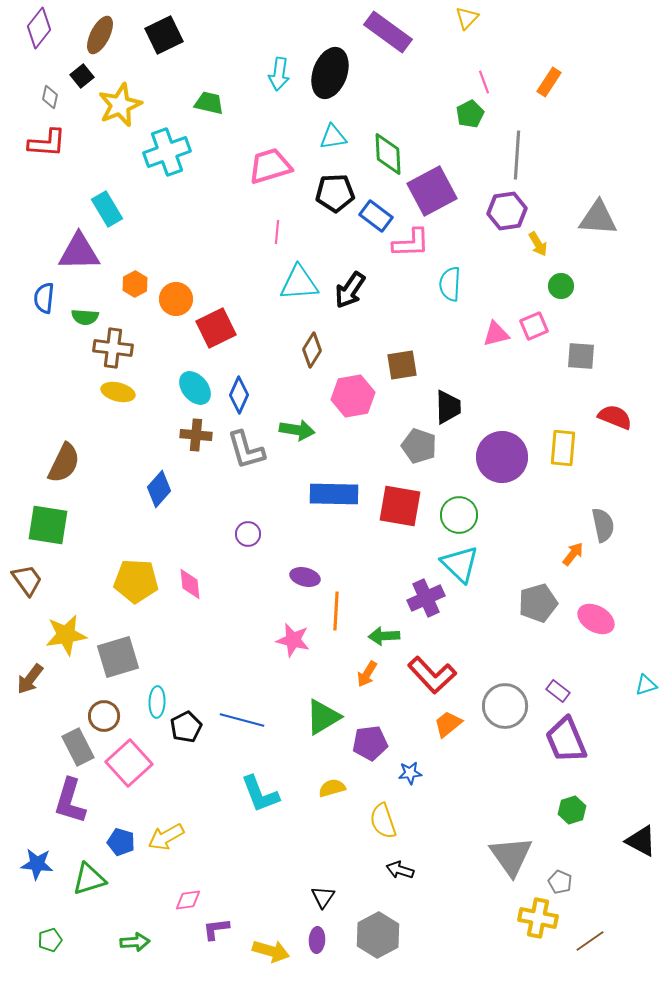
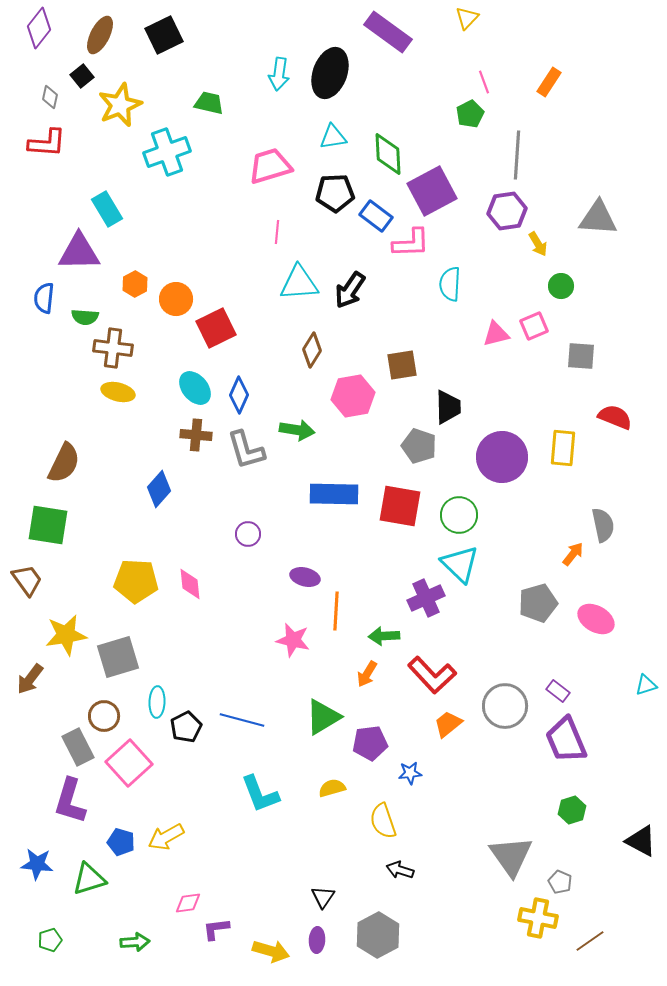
pink diamond at (188, 900): moved 3 px down
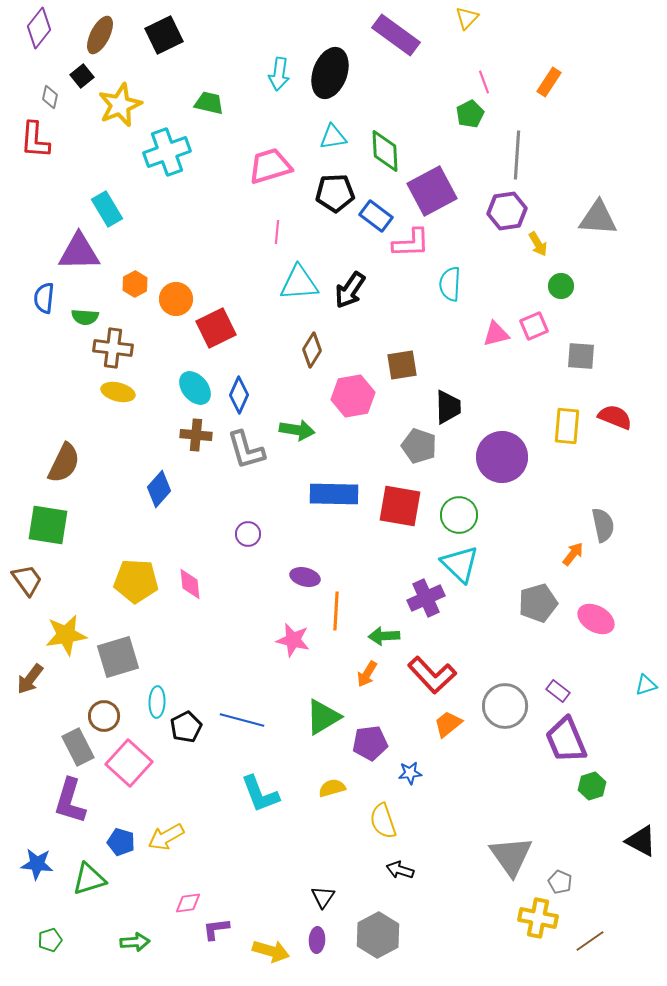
purple rectangle at (388, 32): moved 8 px right, 3 px down
red L-shape at (47, 143): moved 12 px left, 3 px up; rotated 90 degrees clockwise
green diamond at (388, 154): moved 3 px left, 3 px up
yellow rectangle at (563, 448): moved 4 px right, 22 px up
pink square at (129, 763): rotated 6 degrees counterclockwise
green hexagon at (572, 810): moved 20 px right, 24 px up
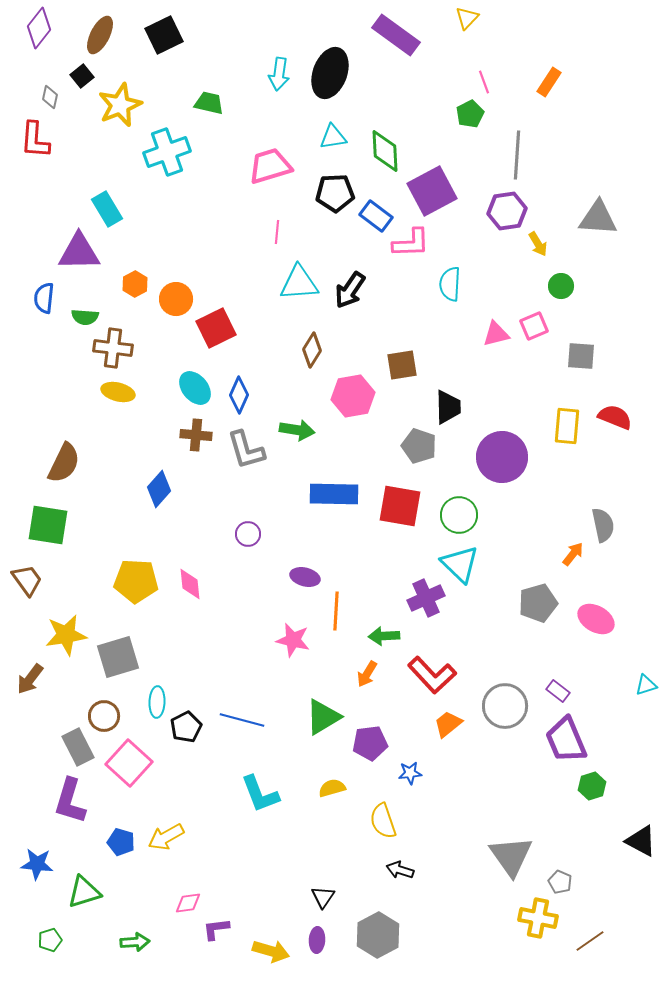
green triangle at (89, 879): moved 5 px left, 13 px down
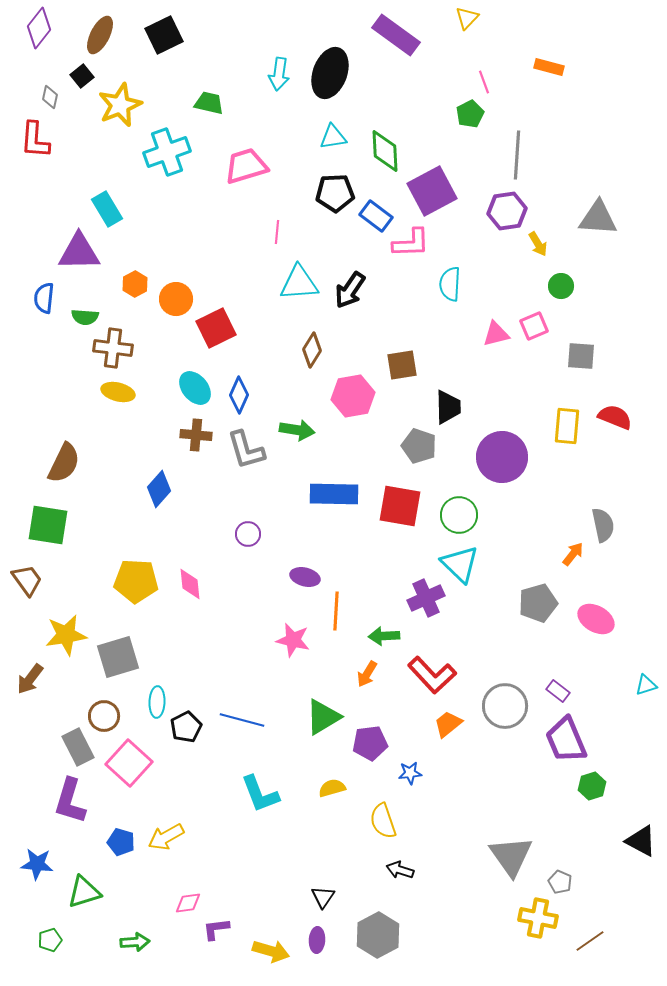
orange rectangle at (549, 82): moved 15 px up; rotated 72 degrees clockwise
pink trapezoid at (270, 166): moved 24 px left
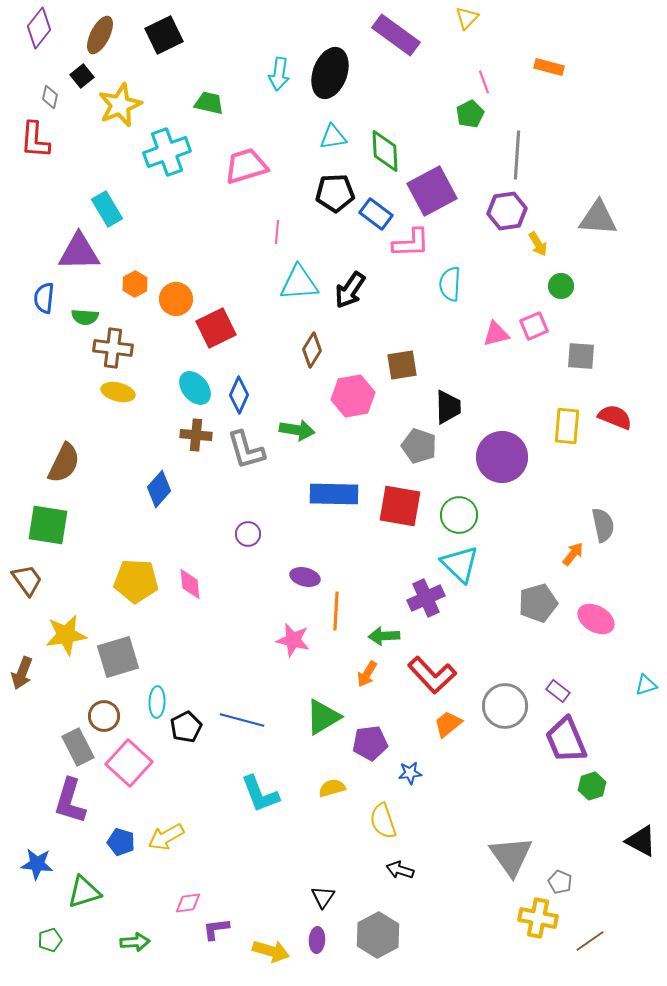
blue rectangle at (376, 216): moved 2 px up
brown arrow at (30, 679): moved 8 px left, 6 px up; rotated 16 degrees counterclockwise
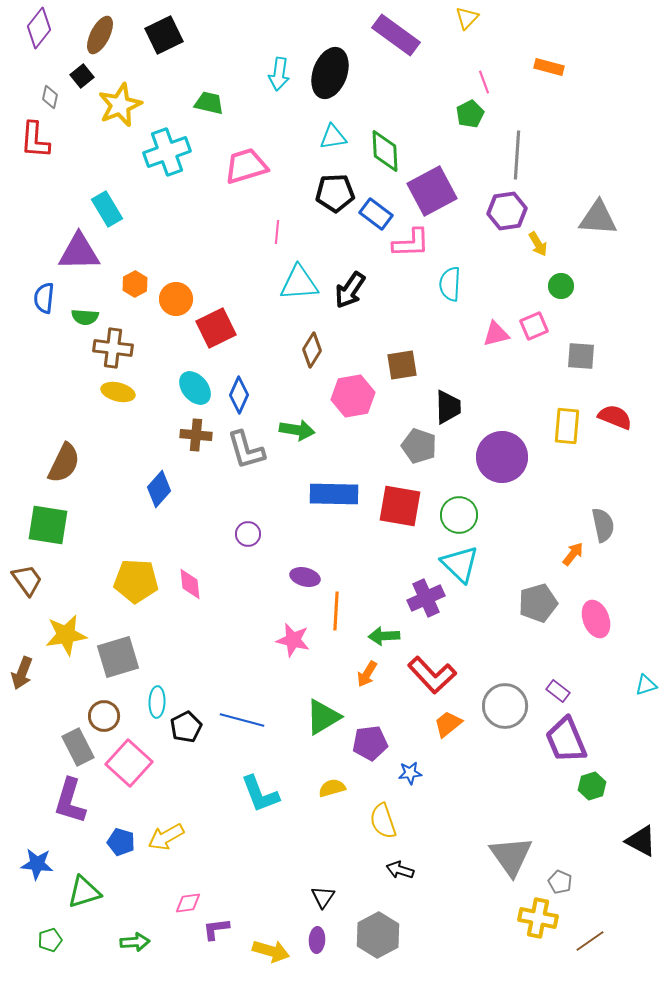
pink ellipse at (596, 619): rotated 39 degrees clockwise
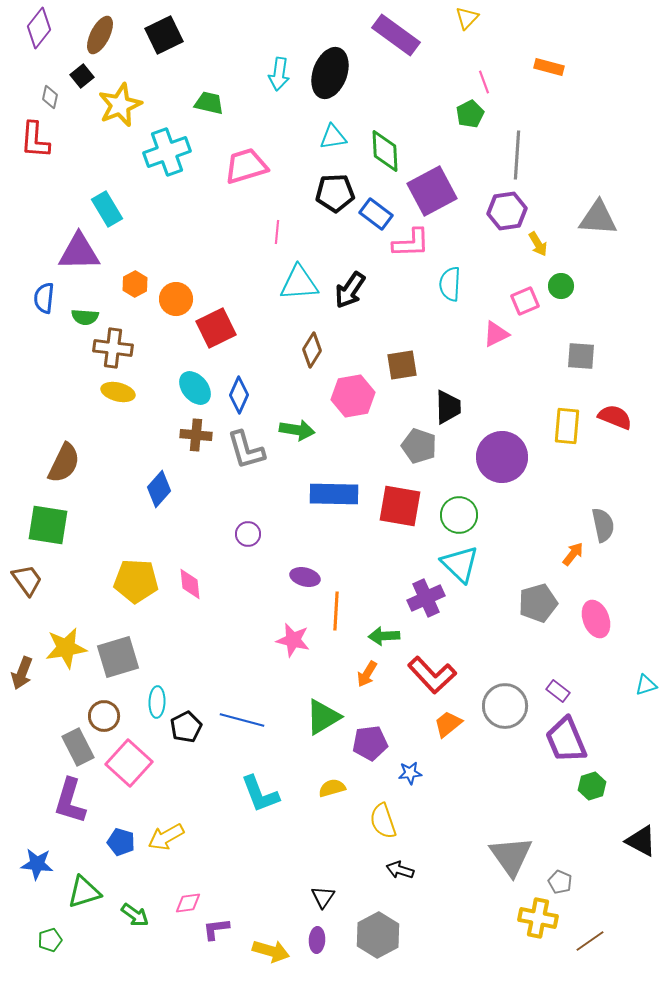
pink square at (534, 326): moved 9 px left, 25 px up
pink triangle at (496, 334): rotated 12 degrees counterclockwise
yellow star at (66, 635): moved 13 px down
green arrow at (135, 942): moved 27 px up; rotated 40 degrees clockwise
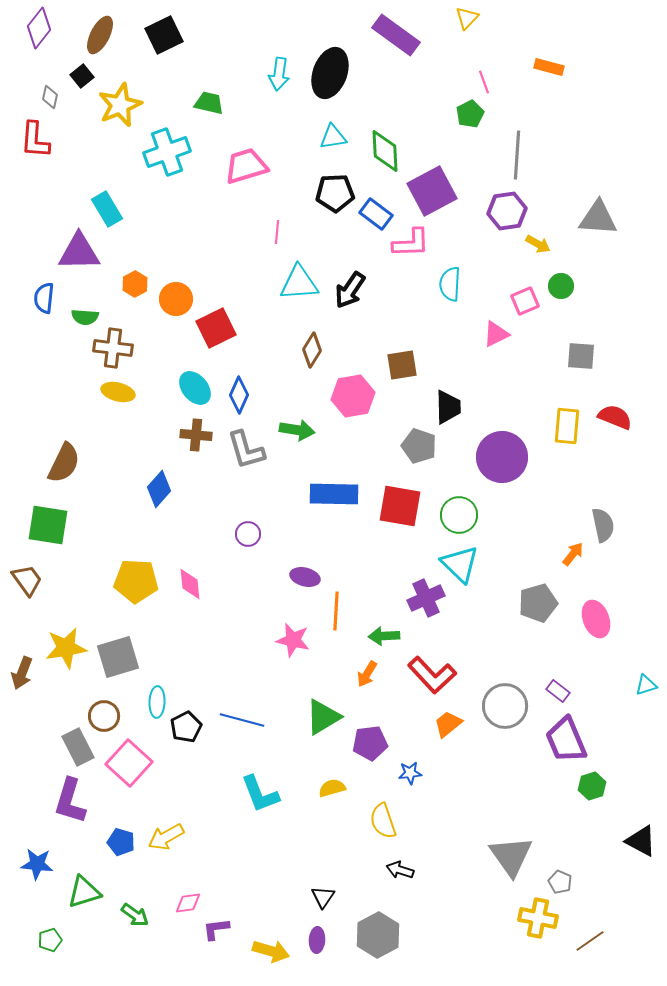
yellow arrow at (538, 244): rotated 30 degrees counterclockwise
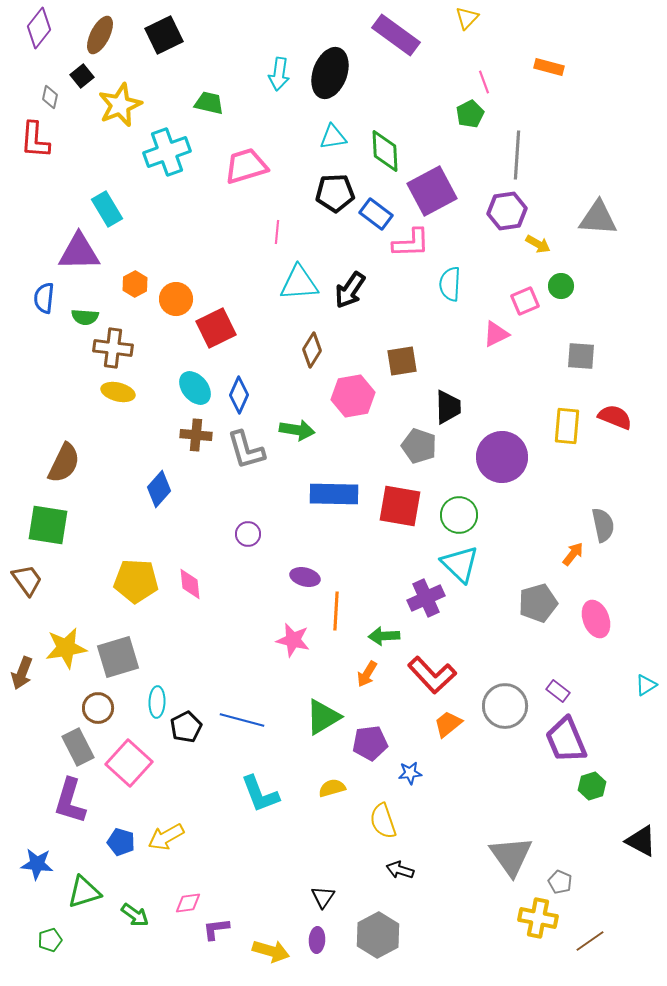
brown square at (402, 365): moved 4 px up
cyan triangle at (646, 685): rotated 15 degrees counterclockwise
brown circle at (104, 716): moved 6 px left, 8 px up
